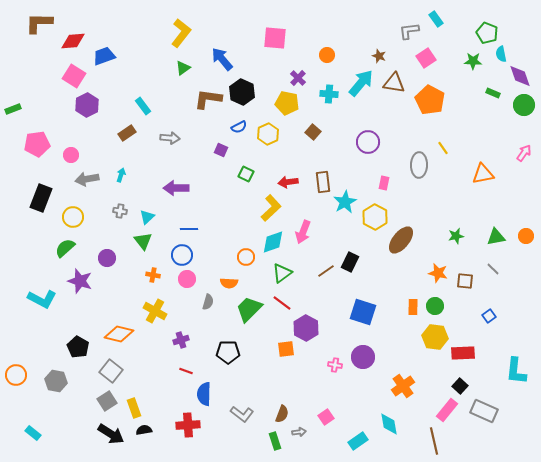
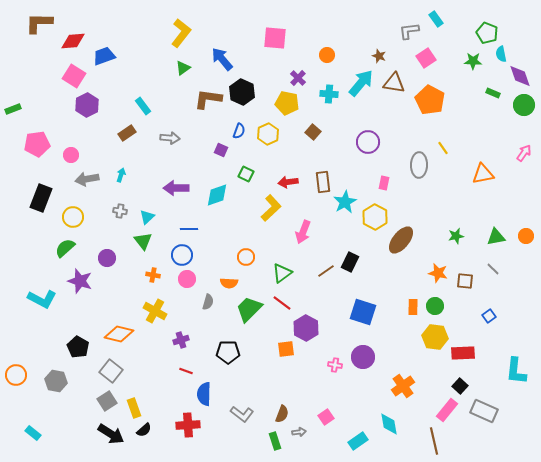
blue semicircle at (239, 127): moved 4 px down; rotated 42 degrees counterclockwise
cyan diamond at (273, 242): moved 56 px left, 47 px up
black semicircle at (144, 430): rotated 147 degrees clockwise
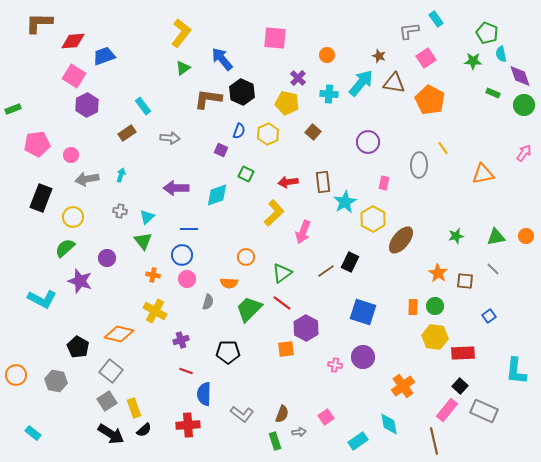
yellow L-shape at (271, 208): moved 3 px right, 5 px down
yellow hexagon at (375, 217): moved 2 px left, 2 px down
orange star at (438, 273): rotated 18 degrees clockwise
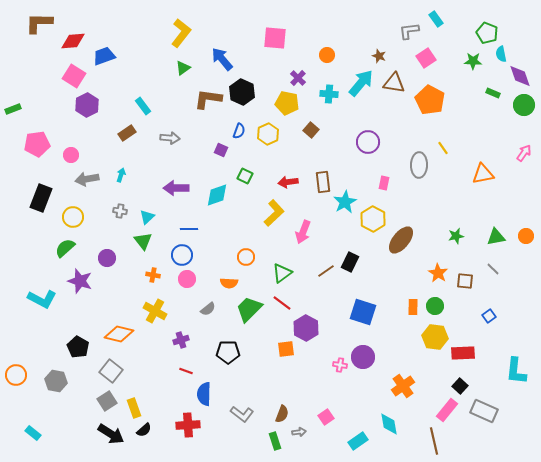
brown square at (313, 132): moved 2 px left, 2 px up
green square at (246, 174): moved 1 px left, 2 px down
gray semicircle at (208, 302): moved 7 px down; rotated 35 degrees clockwise
pink cross at (335, 365): moved 5 px right
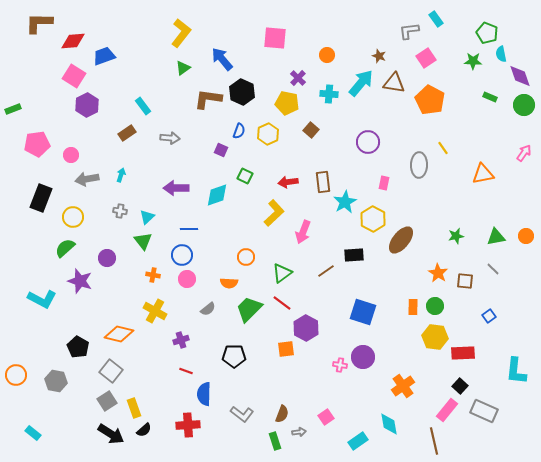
green rectangle at (493, 93): moved 3 px left, 4 px down
black rectangle at (350, 262): moved 4 px right, 7 px up; rotated 60 degrees clockwise
black pentagon at (228, 352): moved 6 px right, 4 px down
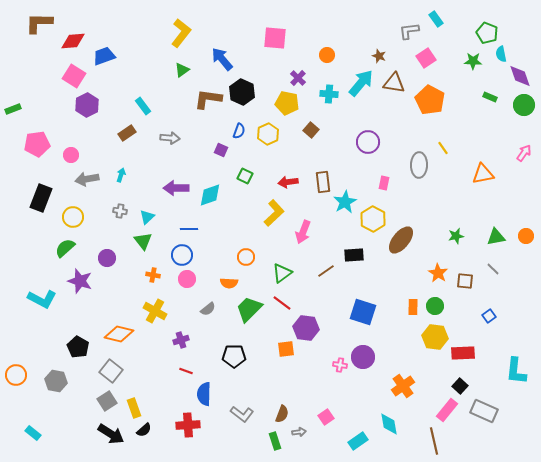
green triangle at (183, 68): moved 1 px left, 2 px down
cyan diamond at (217, 195): moved 7 px left
purple hexagon at (306, 328): rotated 20 degrees counterclockwise
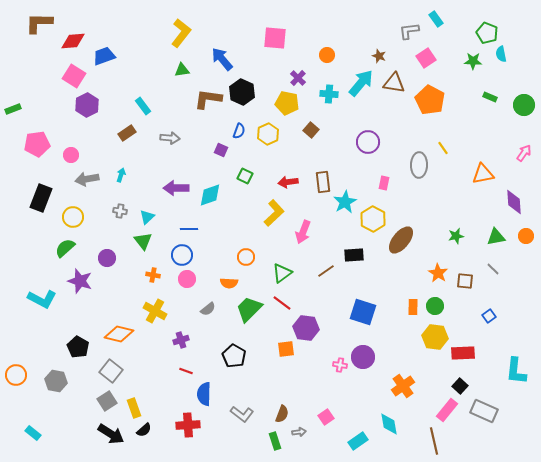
green triangle at (182, 70): rotated 28 degrees clockwise
purple diamond at (520, 76): moved 6 px left, 126 px down; rotated 15 degrees clockwise
black pentagon at (234, 356): rotated 30 degrees clockwise
